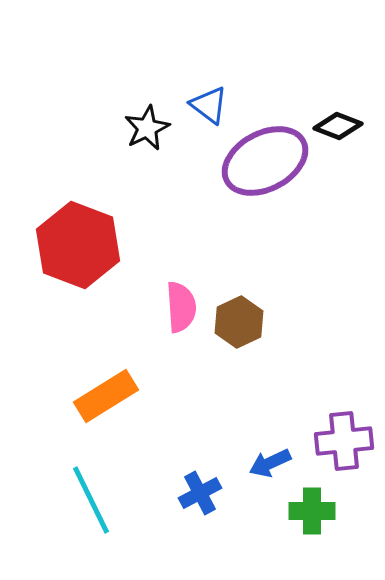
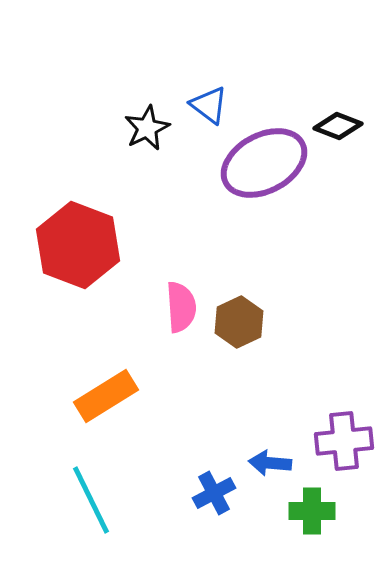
purple ellipse: moved 1 px left, 2 px down
blue arrow: rotated 30 degrees clockwise
blue cross: moved 14 px right
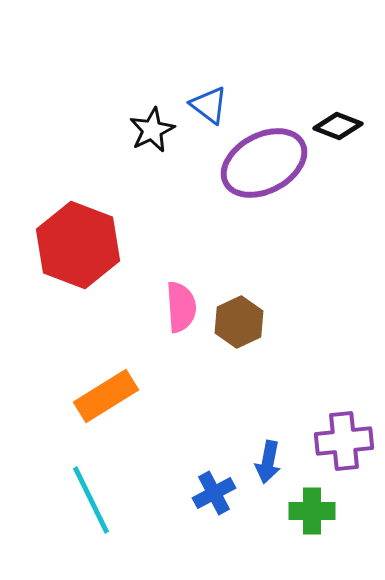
black star: moved 5 px right, 2 px down
blue arrow: moved 2 px left, 1 px up; rotated 84 degrees counterclockwise
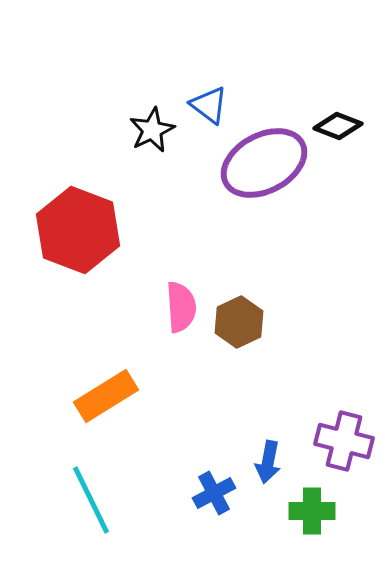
red hexagon: moved 15 px up
purple cross: rotated 20 degrees clockwise
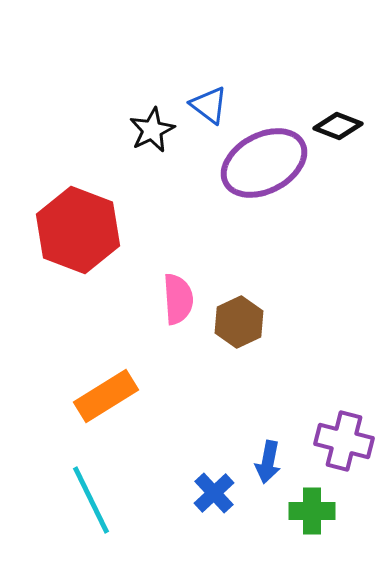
pink semicircle: moved 3 px left, 8 px up
blue cross: rotated 15 degrees counterclockwise
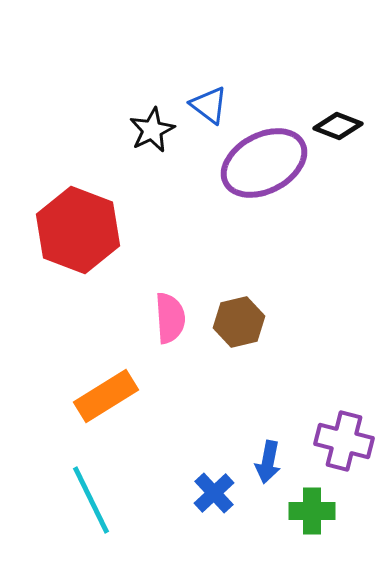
pink semicircle: moved 8 px left, 19 px down
brown hexagon: rotated 12 degrees clockwise
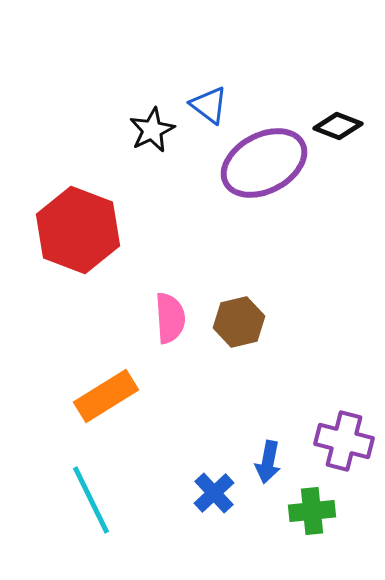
green cross: rotated 6 degrees counterclockwise
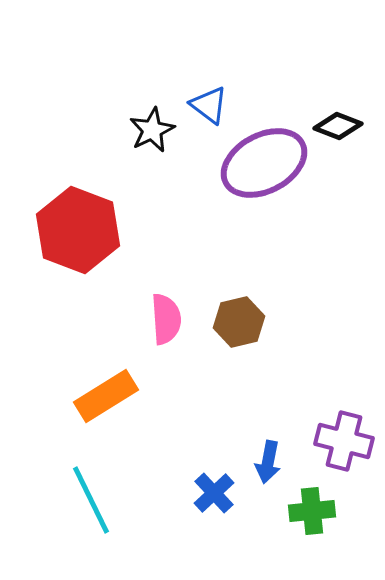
pink semicircle: moved 4 px left, 1 px down
